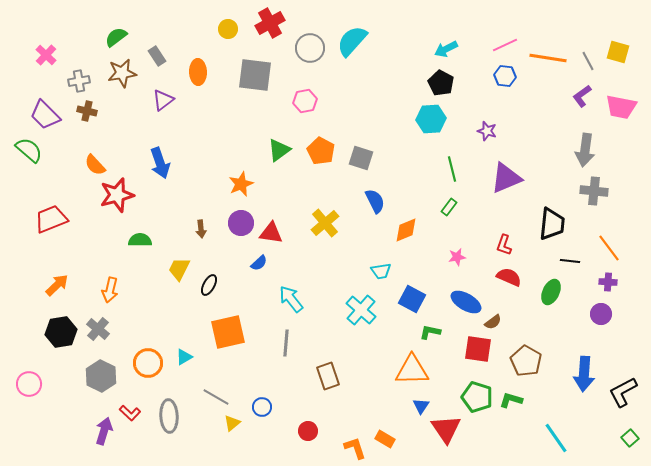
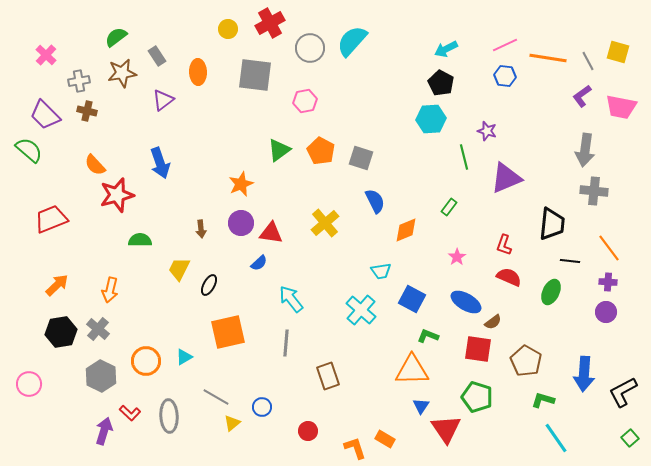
green line at (452, 169): moved 12 px right, 12 px up
pink star at (457, 257): rotated 24 degrees counterclockwise
purple circle at (601, 314): moved 5 px right, 2 px up
green L-shape at (430, 332): moved 2 px left, 4 px down; rotated 10 degrees clockwise
orange circle at (148, 363): moved 2 px left, 2 px up
green L-shape at (511, 400): moved 32 px right
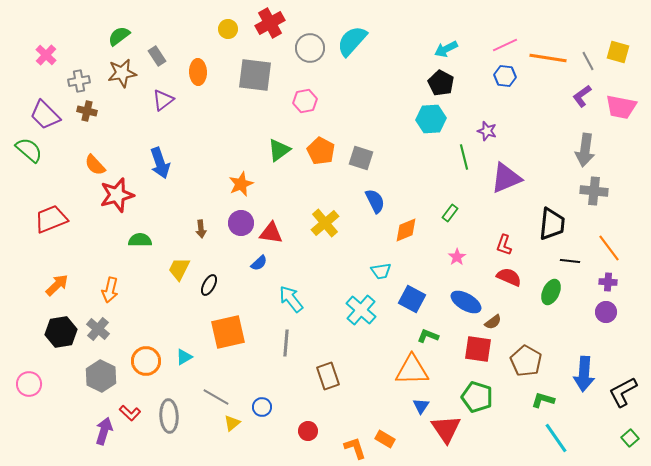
green semicircle at (116, 37): moved 3 px right, 1 px up
green rectangle at (449, 207): moved 1 px right, 6 px down
